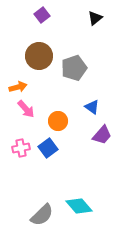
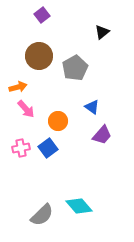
black triangle: moved 7 px right, 14 px down
gray pentagon: moved 1 px right; rotated 10 degrees counterclockwise
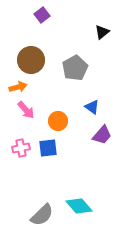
brown circle: moved 8 px left, 4 px down
pink arrow: moved 1 px down
blue square: rotated 30 degrees clockwise
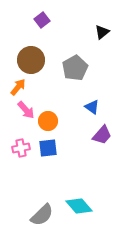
purple square: moved 5 px down
orange arrow: rotated 36 degrees counterclockwise
orange circle: moved 10 px left
